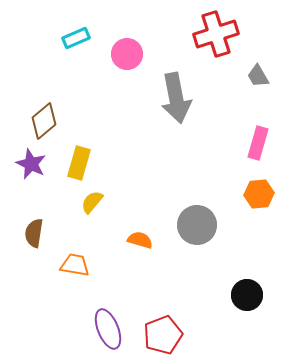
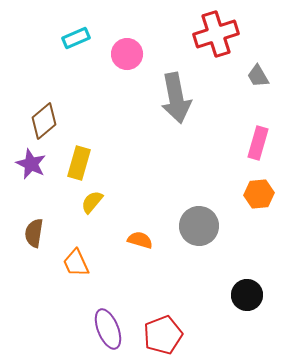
gray circle: moved 2 px right, 1 px down
orange trapezoid: moved 1 px right, 2 px up; rotated 124 degrees counterclockwise
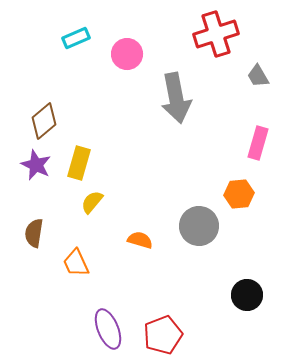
purple star: moved 5 px right, 1 px down
orange hexagon: moved 20 px left
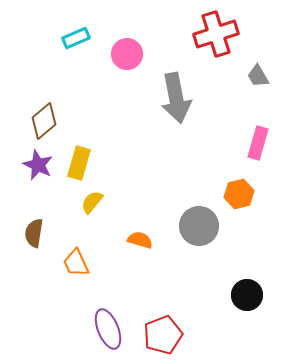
purple star: moved 2 px right
orange hexagon: rotated 8 degrees counterclockwise
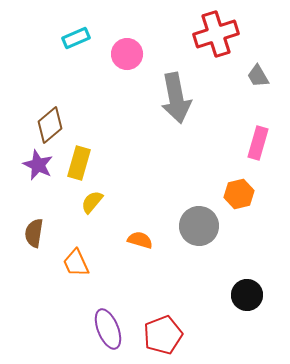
brown diamond: moved 6 px right, 4 px down
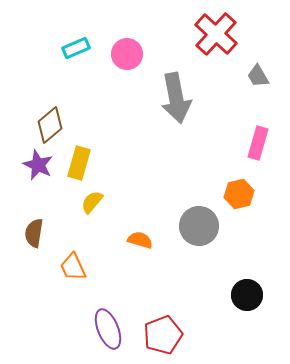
red cross: rotated 30 degrees counterclockwise
cyan rectangle: moved 10 px down
orange trapezoid: moved 3 px left, 4 px down
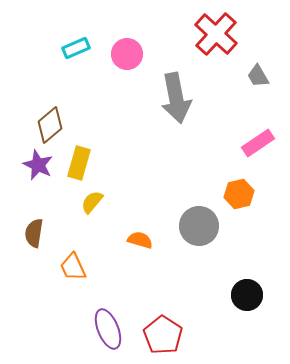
pink rectangle: rotated 40 degrees clockwise
red pentagon: rotated 18 degrees counterclockwise
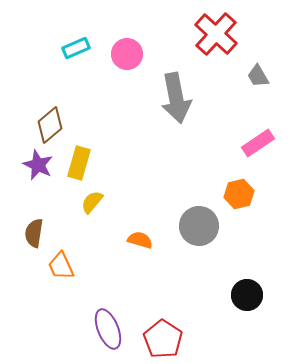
orange trapezoid: moved 12 px left, 1 px up
red pentagon: moved 4 px down
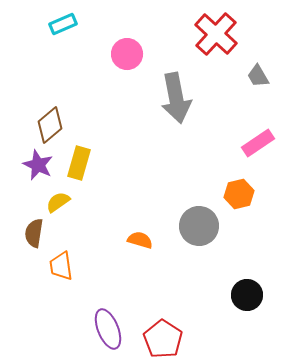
cyan rectangle: moved 13 px left, 24 px up
yellow semicircle: moved 34 px left; rotated 15 degrees clockwise
orange trapezoid: rotated 16 degrees clockwise
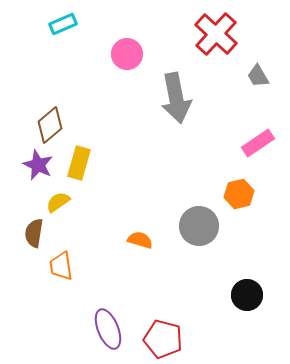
red pentagon: rotated 18 degrees counterclockwise
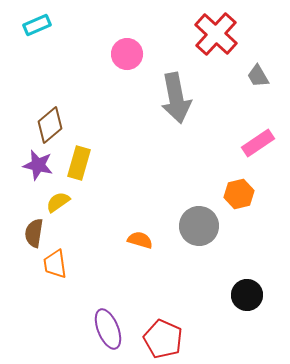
cyan rectangle: moved 26 px left, 1 px down
purple star: rotated 12 degrees counterclockwise
orange trapezoid: moved 6 px left, 2 px up
red pentagon: rotated 9 degrees clockwise
